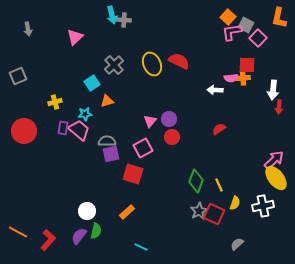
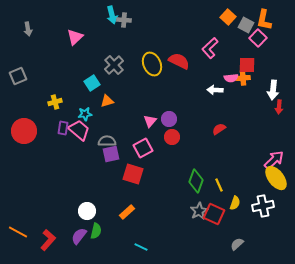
orange L-shape at (279, 18): moved 15 px left, 2 px down
pink L-shape at (232, 32): moved 22 px left, 16 px down; rotated 35 degrees counterclockwise
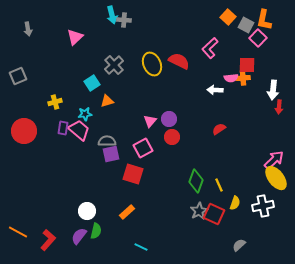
gray semicircle at (237, 244): moved 2 px right, 1 px down
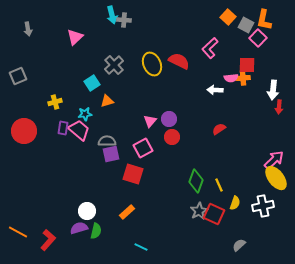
purple semicircle at (79, 236): moved 8 px up; rotated 36 degrees clockwise
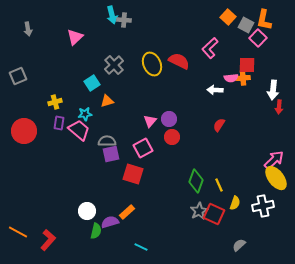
purple rectangle at (63, 128): moved 4 px left, 5 px up
red semicircle at (219, 129): moved 4 px up; rotated 24 degrees counterclockwise
purple semicircle at (79, 228): moved 31 px right, 6 px up
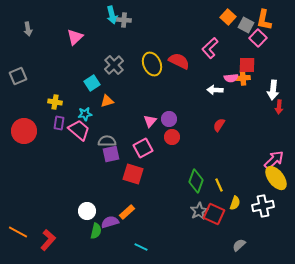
yellow cross at (55, 102): rotated 24 degrees clockwise
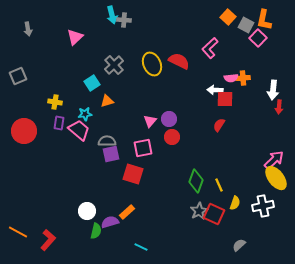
red square at (247, 65): moved 22 px left, 34 px down
pink square at (143, 148): rotated 18 degrees clockwise
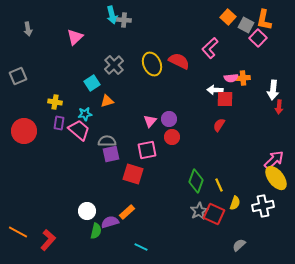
pink square at (143, 148): moved 4 px right, 2 px down
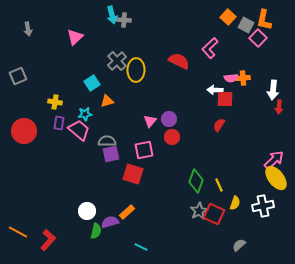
yellow ellipse at (152, 64): moved 16 px left, 6 px down; rotated 25 degrees clockwise
gray cross at (114, 65): moved 3 px right, 4 px up
pink square at (147, 150): moved 3 px left
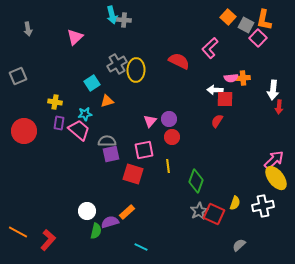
gray cross at (117, 61): moved 3 px down; rotated 12 degrees clockwise
red semicircle at (219, 125): moved 2 px left, 4 px up
yellow line at (219, 185): moved 51 px left, 19 px up; rotated 16 degrees clockwise
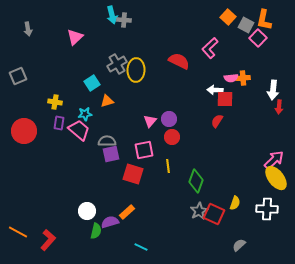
white cross at (263, 206): moved 4 px right, 3 px down; rotated 15 degrees clockwise
